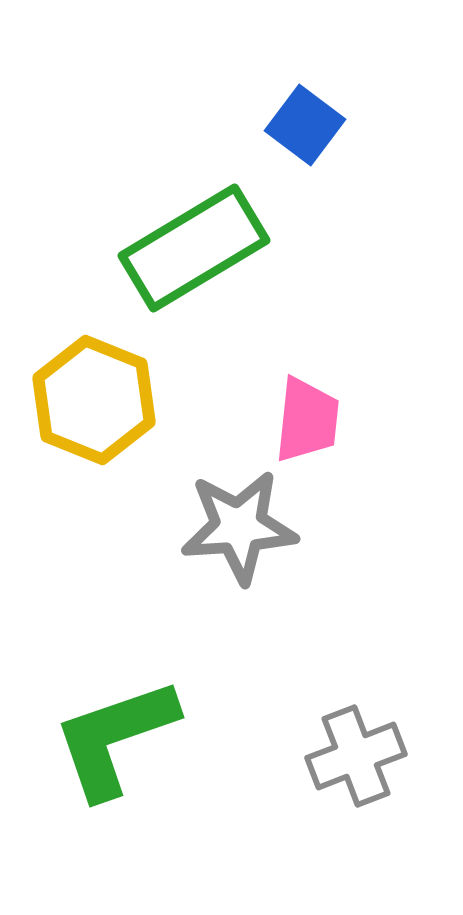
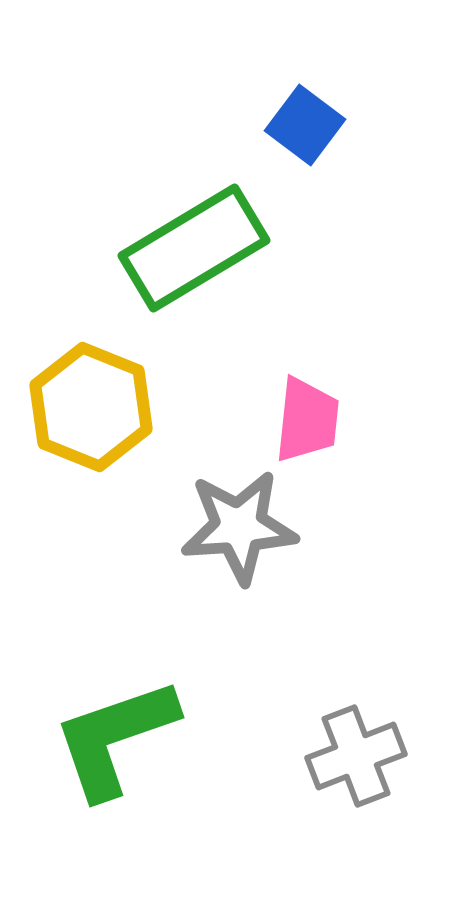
yellow hexagon: moved 3 px left, 7 px down
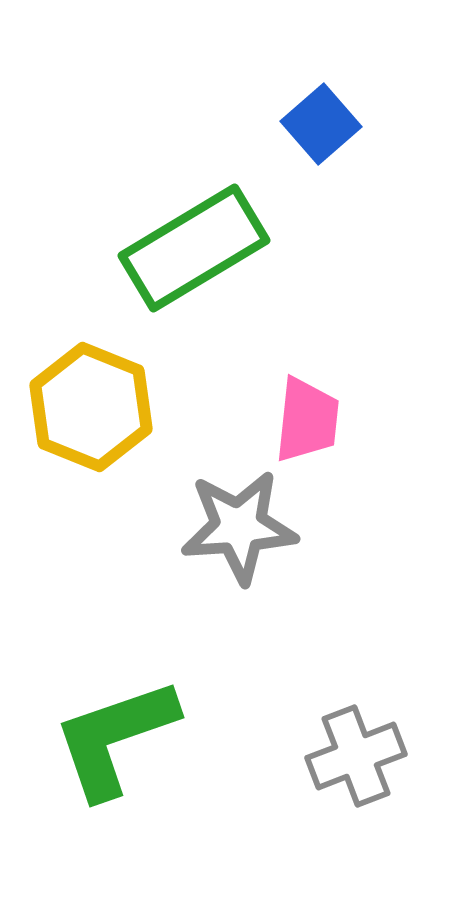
blue square: moved 16 px right, 1 px up; rotated 12 degrees clockwise
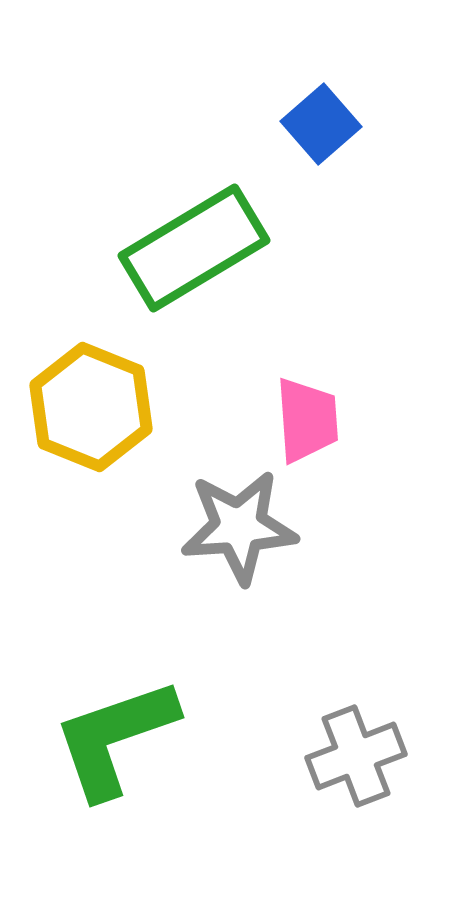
pink trapezoid: rotated 10 degrees counterclockwise
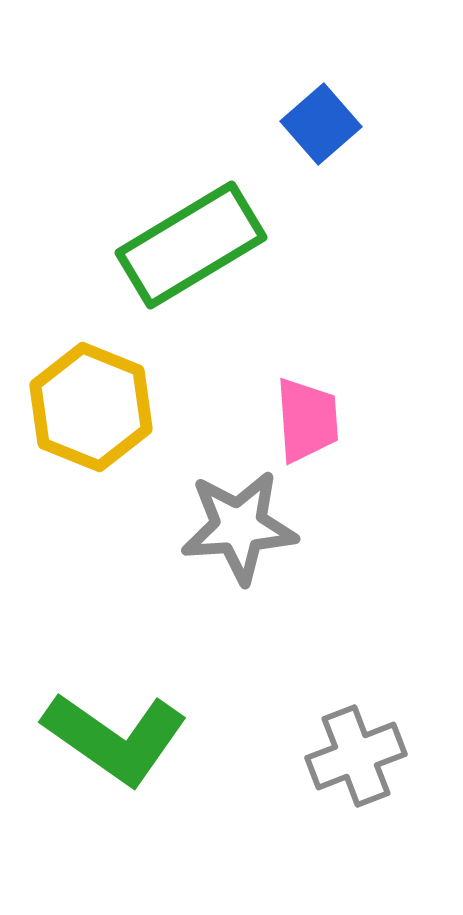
green rectangle: moved 3 px left, 3 px up
green L-shape: rotated 126 degrees counterclockwise
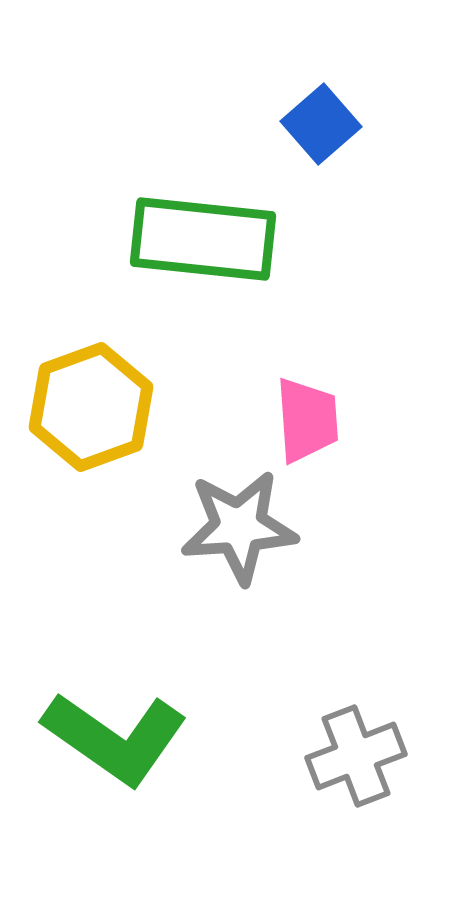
green rectangle: moved 12 px right, 6 px up; rotated 37 degrees clockwise
yellow hexagon: rotated 18 degrees clockwise
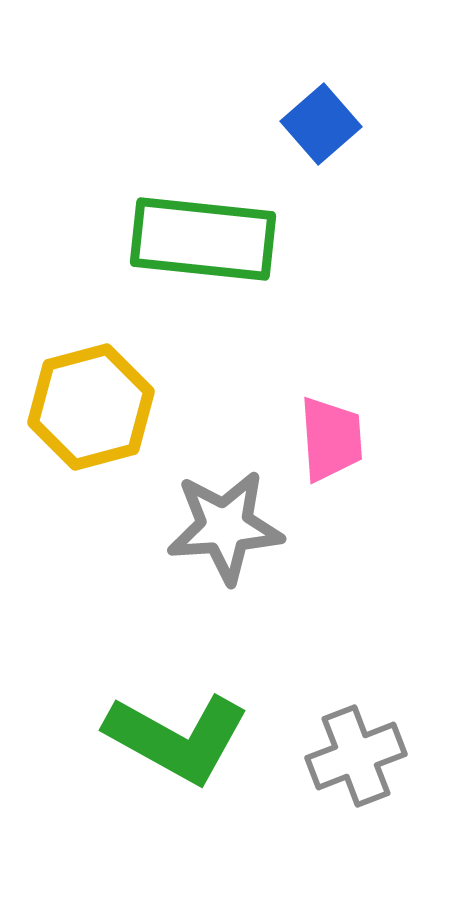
yellow hexagon: rotated 5 degrees clockwise
pink trapezoid: moved 24 px right, 19 px down
gray star: moved 14 px left
green L-shape: moved 62 px right; rotated 6 degrees counterclockwise
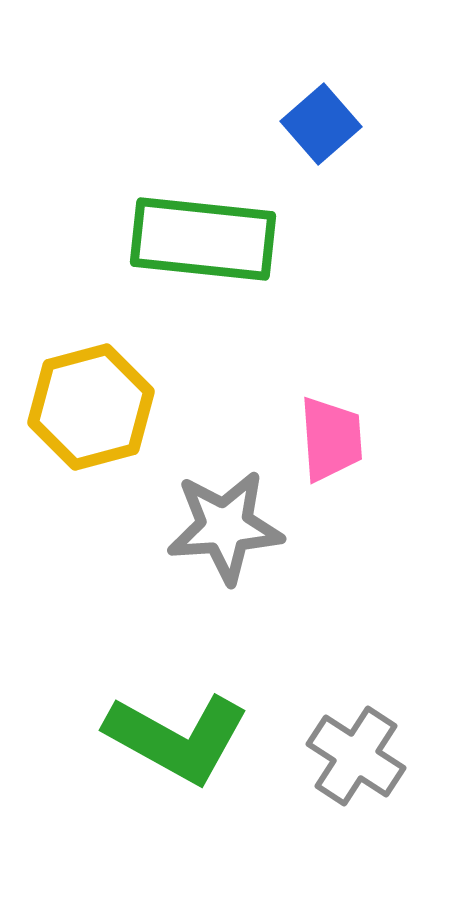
gray cross: rotated 36 degrees counterclockwise
